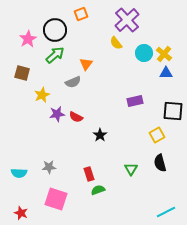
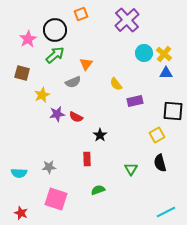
yellow semicircle: moved 41 px down
red rectangle: moved 2 px left, 15 px up; rotated 16 degrees clockwise
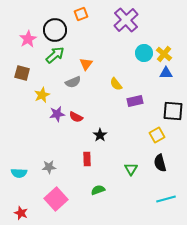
purple cross: moved 1 px left
pink square: rotated 30 degrees clockwise
cyan line: moved 13 px up; rotated 12 degrees clockwise
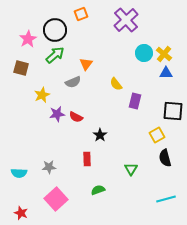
brown square: moved 1 px left, 5 px up
purple rectangle: rotated 63 degrees counterclockwise
black semicircle: moved 5 px right, 5 px up
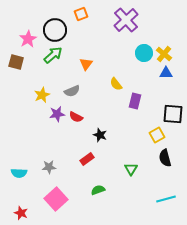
green arrow: moved 2 px left
brown square: moved 5 px left, 6 px up
gray semicircle: moved 1 px left, 9 px down
black square: moved 3 px down
black star: rotated 16 degrees counterclockwise
red rectangle: rotated 56 degrees clockwise
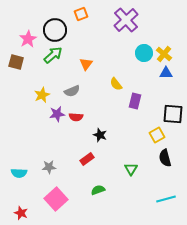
red semicircle: rotated 24 degrees counterclockwise
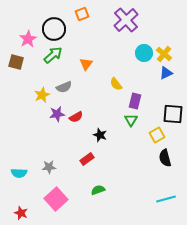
orange square: moved 1 px right
black circle: moved 1 px left, 1 px up
blue triangle: rotated 24 degrees counterclockwise
gray semicircle: moved 8 px left, 4 px up
red semicircle: rotated 32 degrees counterclockwise
green triangle: moved 49 px up
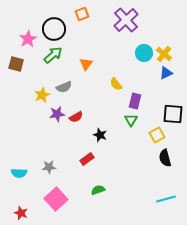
brown square: moved 2 px down
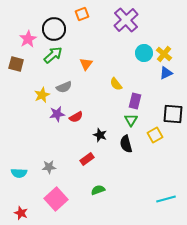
yellow square: moved 2 px left
black semicircle: moved 39 px left, 14 px up
